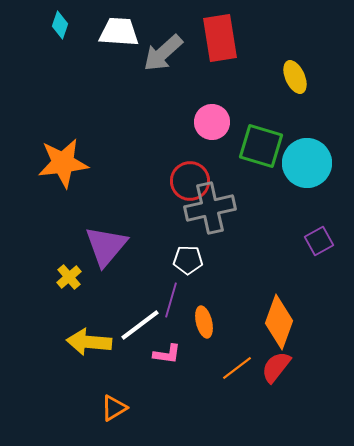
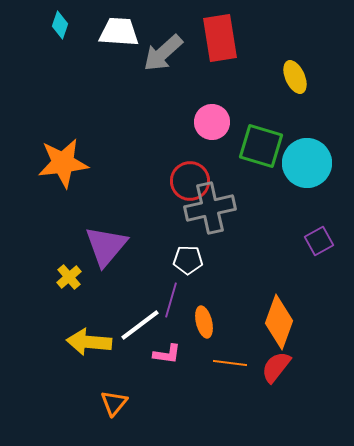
orange line: moved 7 px left, 5 px up; rotated 44 degrees clockwise
orange triangle: moved 5 px up; rotated 20 degrees counterclockwise
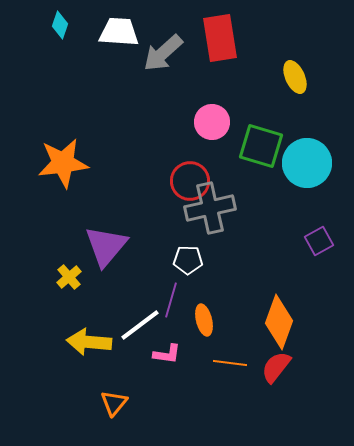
orange ellipse: moved 2 px up
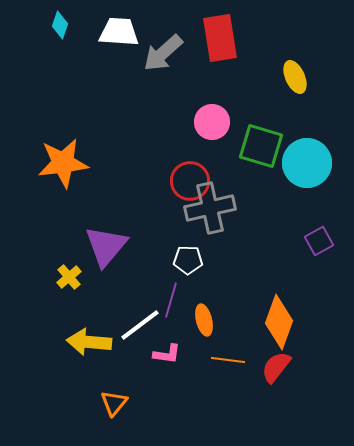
orange line: moved 2 px left, 3 px up
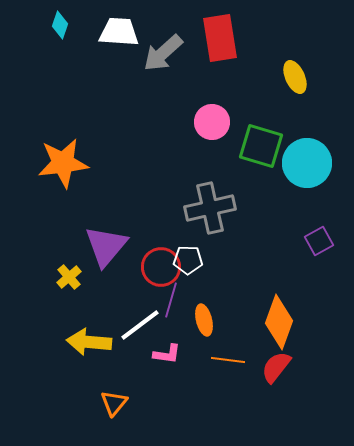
red circle: moved 29 px left, 86 px down
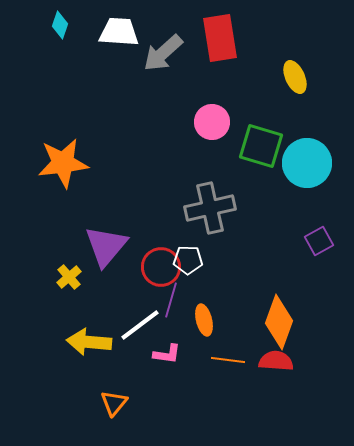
red semicircle: moved 6 px up; rotated 56 degrees clockwise
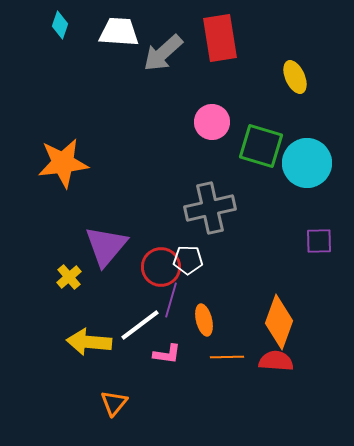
purple square: rotated 28 degrees clockwise
orange line: moved 1 px left, 3 px up; rotated 8 degrees counterclockwise
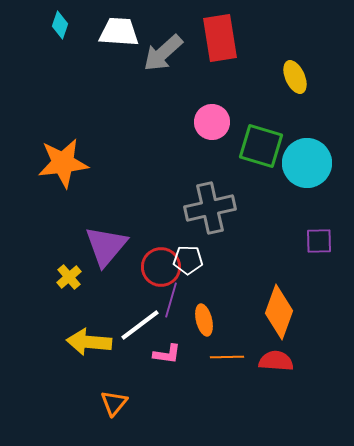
orange diamond: moved 10 px up
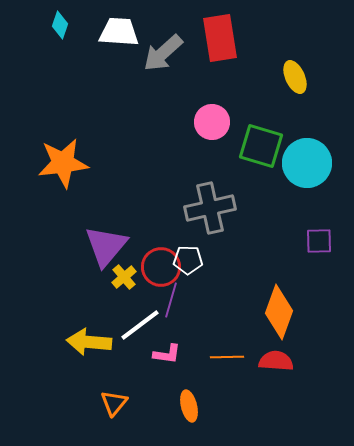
yellow cross: moved 55 px right
orange ellipse: moved 15 px left, 86 px down
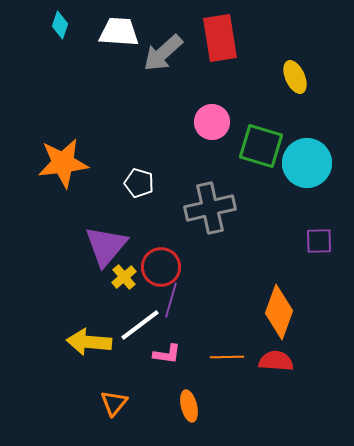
white pentagon: moved 49 px left, 77 px up; rotated 16 degrees clockwise
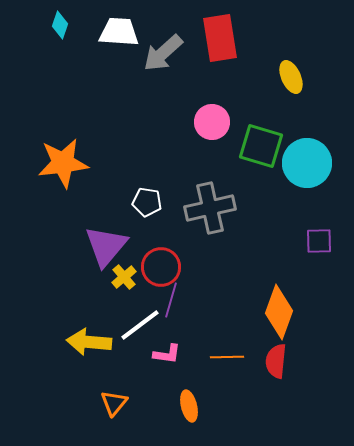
yellow ellipse: moved 4 px left
white pentagon: moved 8 px right, 19 px down; rotated 8 degrees counterclockwise
red semicircle: rotated 88 degrees counterclockwise
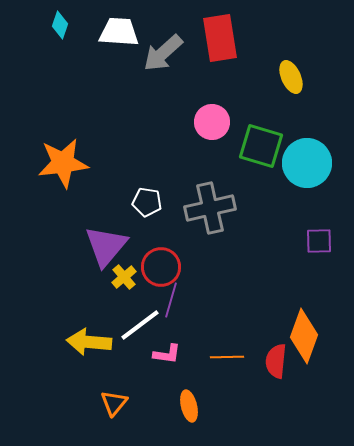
orange diamond: moved 25 px right, 24 px down
